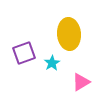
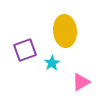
yellow ellipse: moved 4 px left, 3 px up
purple square: moved 1 px right, 3 px up
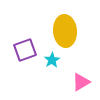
cyan star: moved 3 px up
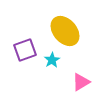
yellow ellipse: rotated 36 degrees counterclockwise
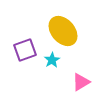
yellow ellipse: moved 2 px left
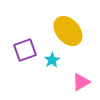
yellow ellipse: moved 5 px right
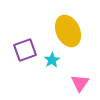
yellow ellipse: rotated 16 degrees clockwise
pink triangle: moved 1 px left, 1 px down; rotated 24 degrees counterclockwise
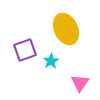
yellow ellipse: moved 2 px left, 2 px up
cyan star: moved 1 px left, 1 px down
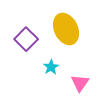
purple square: moved 1 px right, 11 px up; rotated 25 degrees counterclockwise
cyan star: moved 6 px down
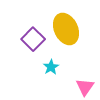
purple square: moved 7 px right
pink triangle: moved 5 px right, 4 px down
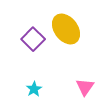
yellow ellipse: rotated 12 degrees counterclockwise
cyan star: moved 17 px left, 22 px down
